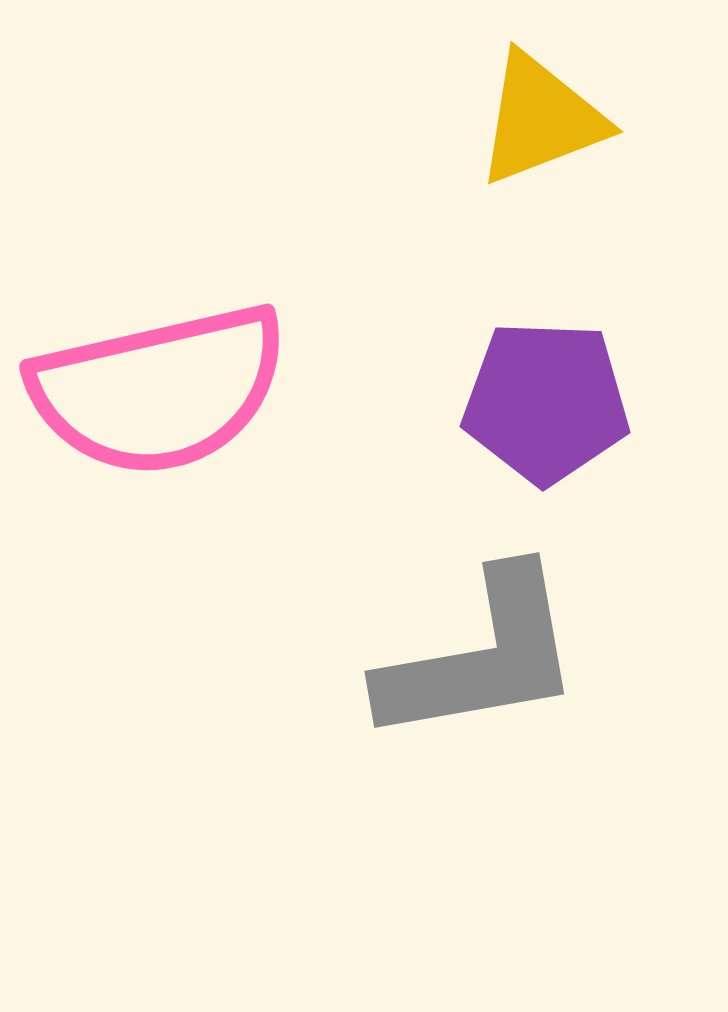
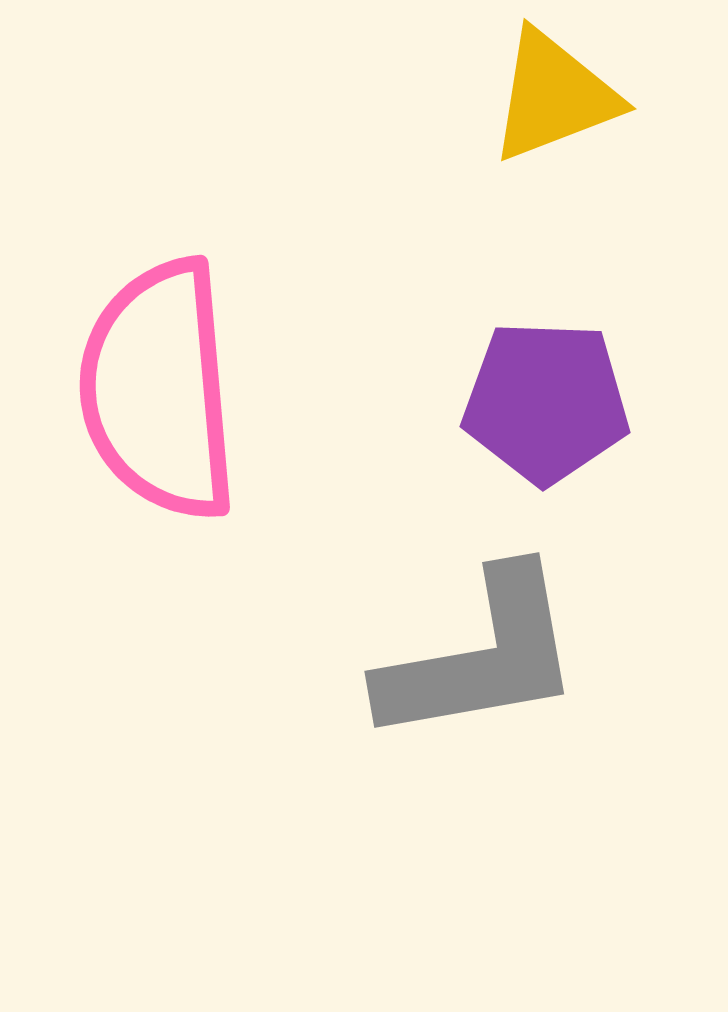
yellow triangle: moved 13 px right, 23 px up
pink semicircle: rotated 98 degrees clockwise
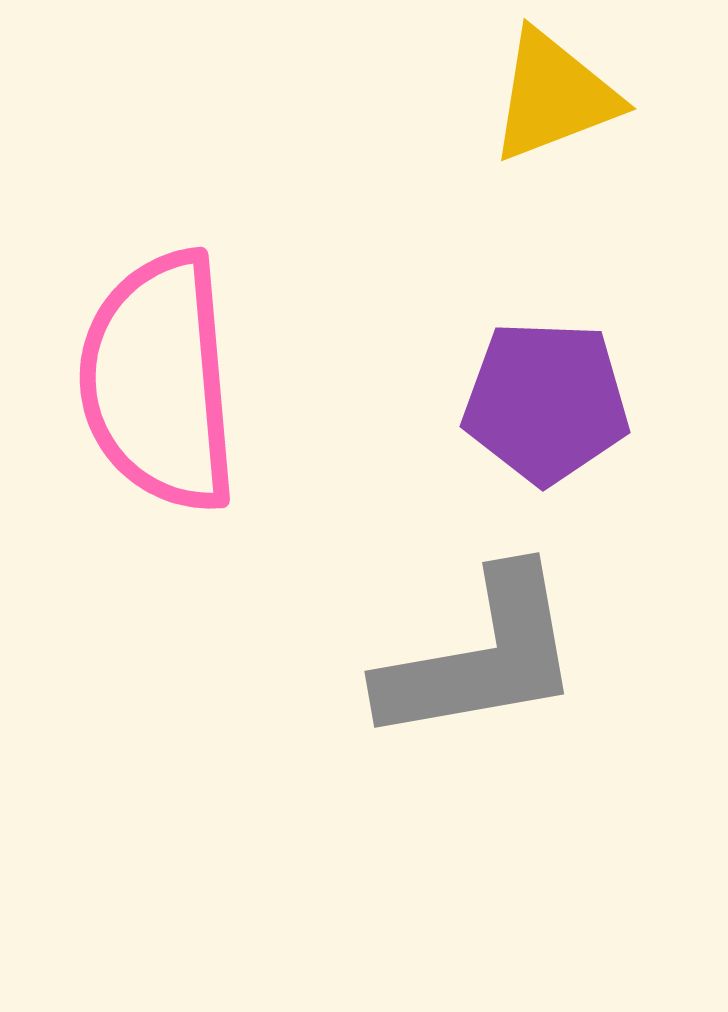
pink semicircle: moved 8 px up
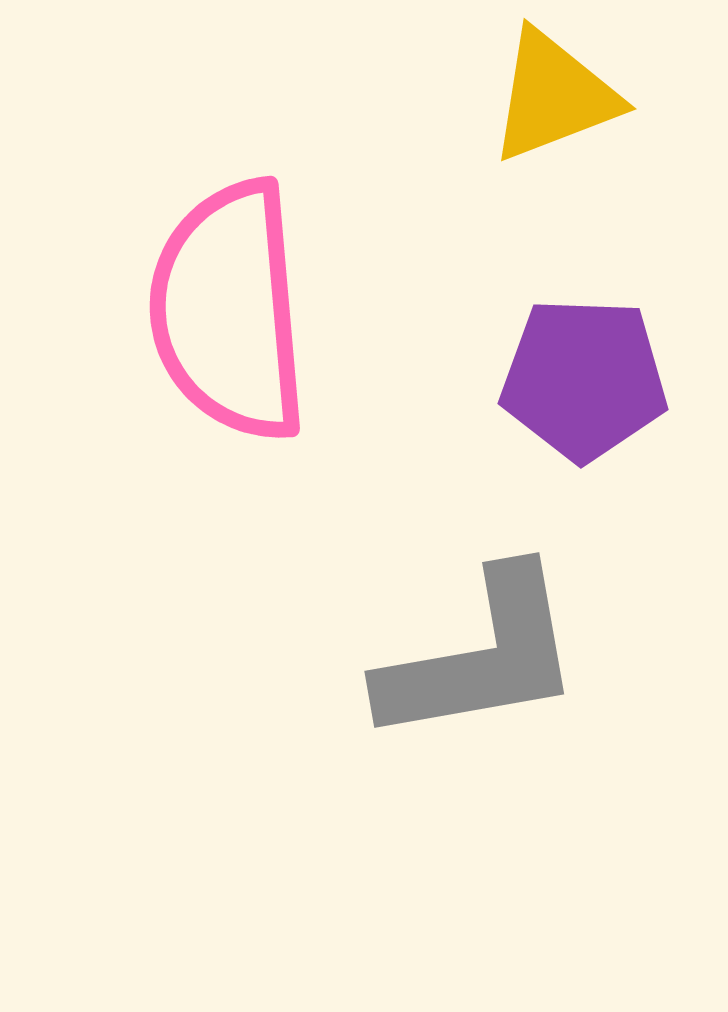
pink semicircle: moved 70 px right, 71 px up
purple pentagon: moved 38 px right, 23 px up
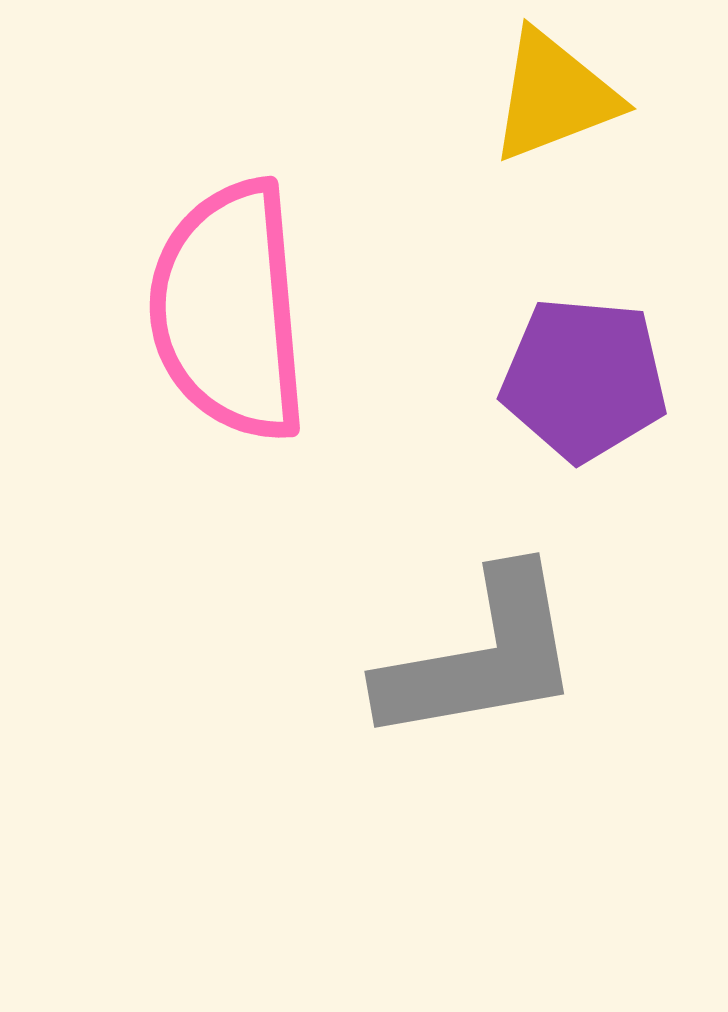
purple pentagon: rotated 3 degrees clockwise
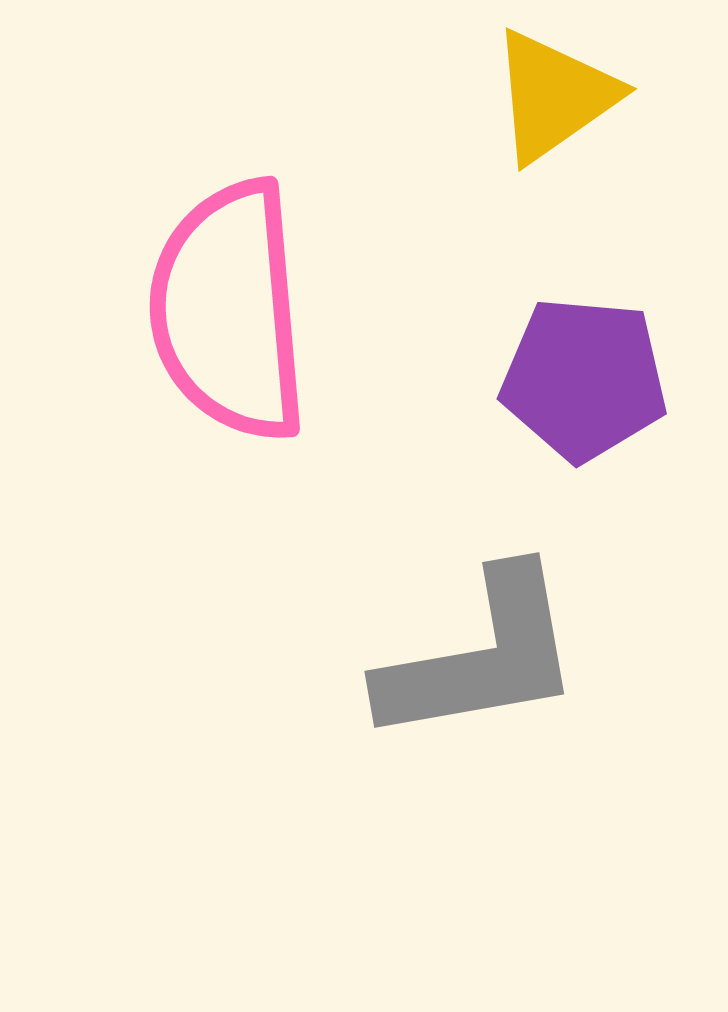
yellow triangle: rotated 14 degrees counterclockwise
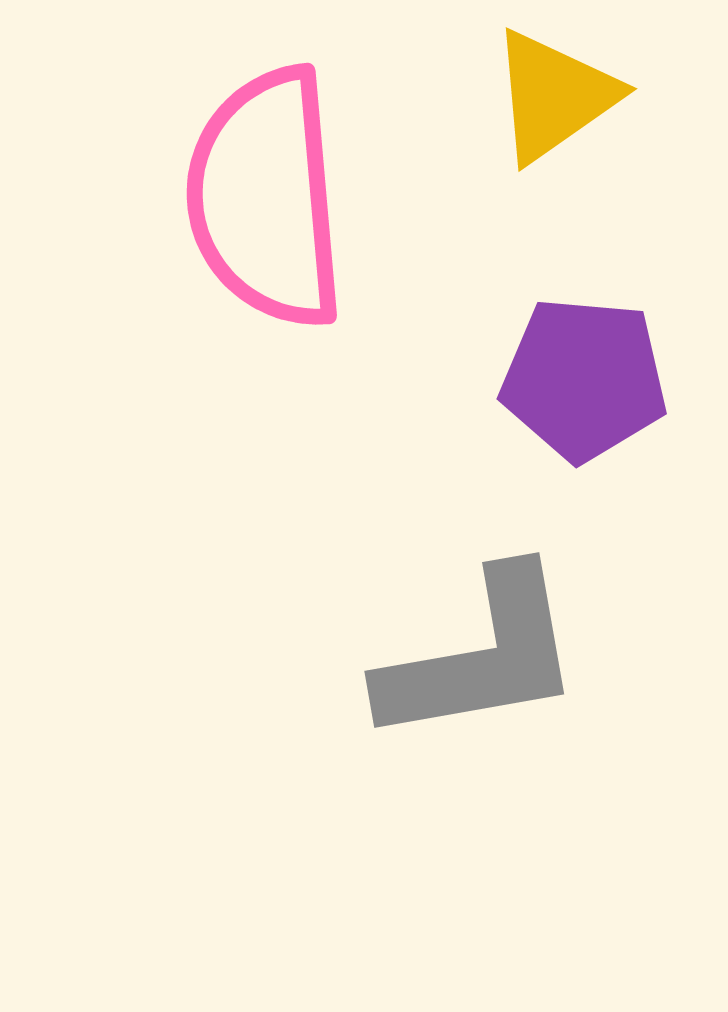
pink semicircle: moved 37 px right, 113 px up
